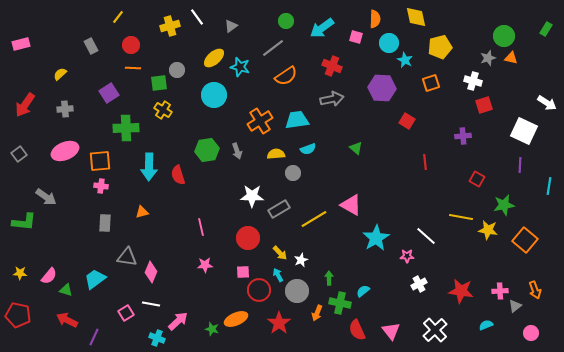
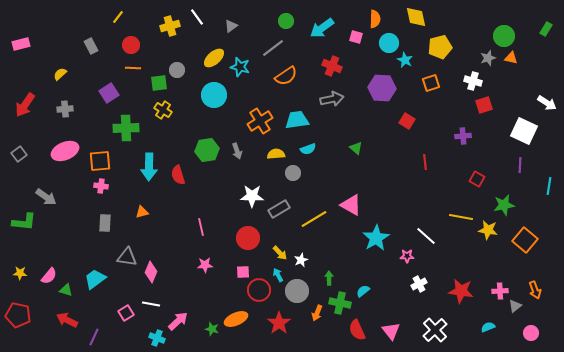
cyan semicircle at (486, 325): moved 2 px right, 2 px down
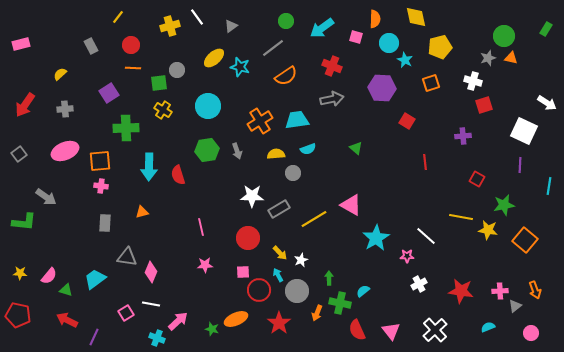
cyan circle at (214, 95): moved 6 px left, 11 px down
